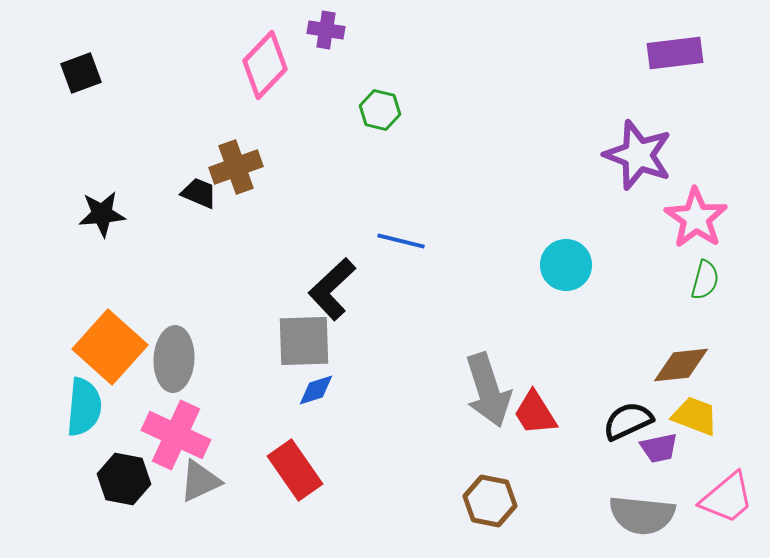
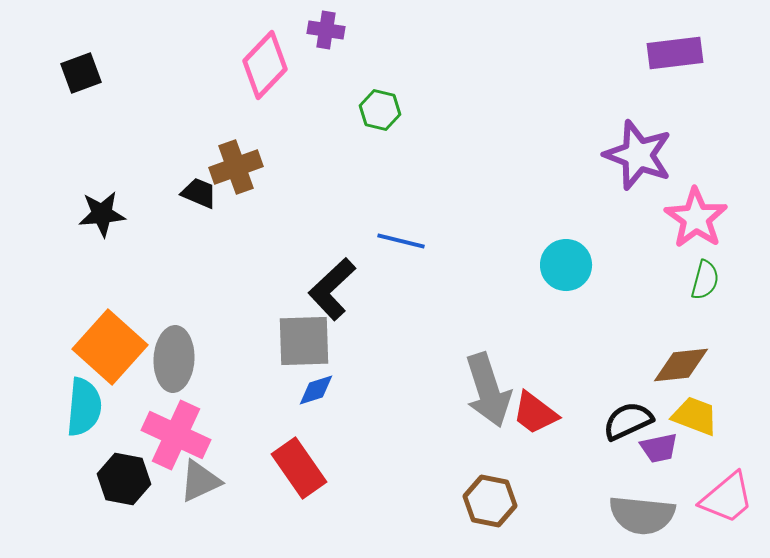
red trapezoid: rotated 21 degrees counterclockwise
red rectangle: moved 4 px right, 2 px up
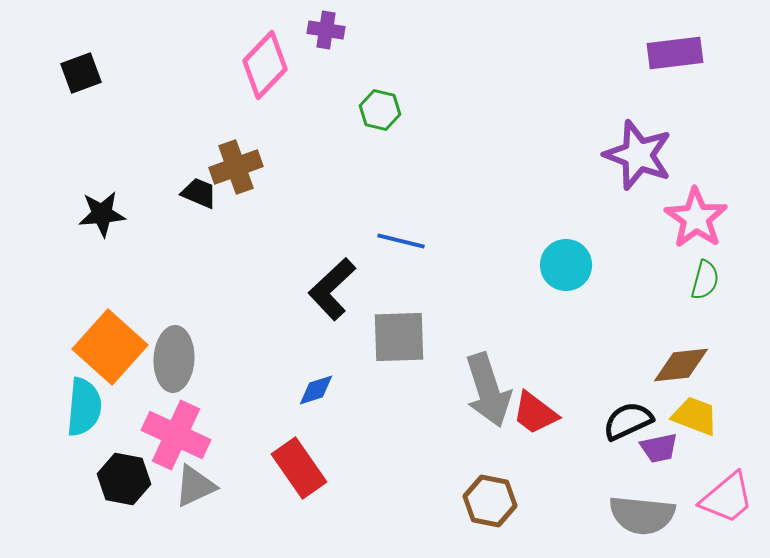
gray square: moved 95 px right, 4 px up
gray triangle: moved 5 px left, 5 px down
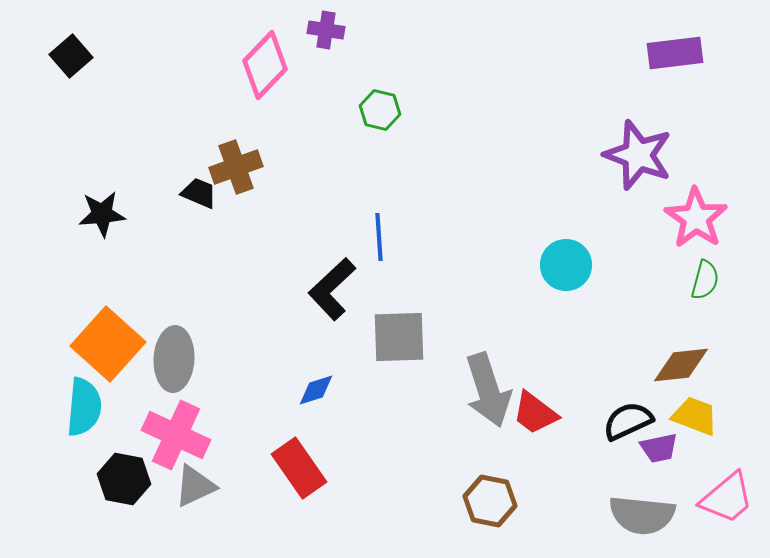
black square: moved 10 px left, 17 px up; rotated 21 degrees counterclockwise
blue line: moved 22 px left, 4 px up; rotated 72 degrees clockwise
orange square: moved 2 px left, 3 px up
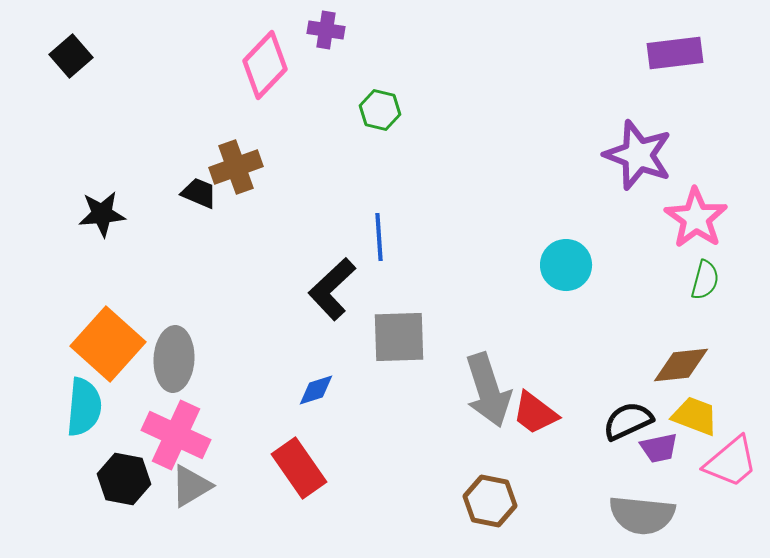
gray triangle: moved 4 px left; rotated 6 degrees counterclockwise
pink trapezoid: moved 4 px right, 36 px up
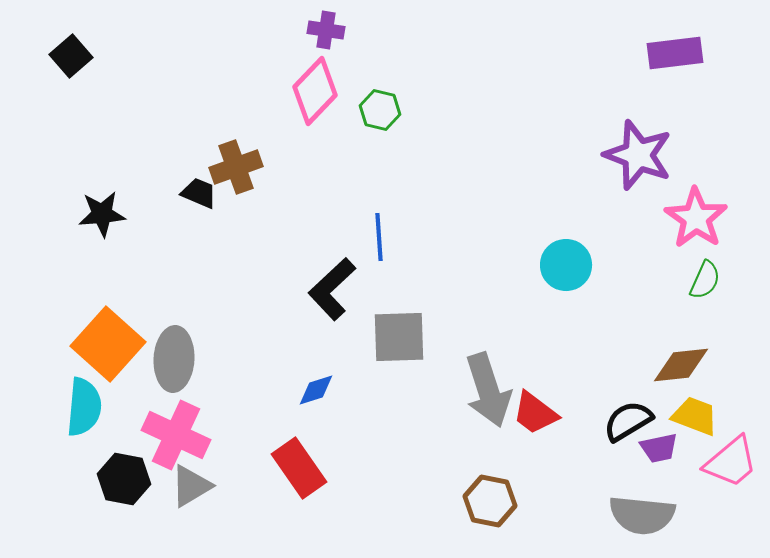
pink diamond: moved 50 px right, 26 px down
green semicircle: rotated 9 degrees clockwise
black semicircle: rotated 6 degrees counterclockwise
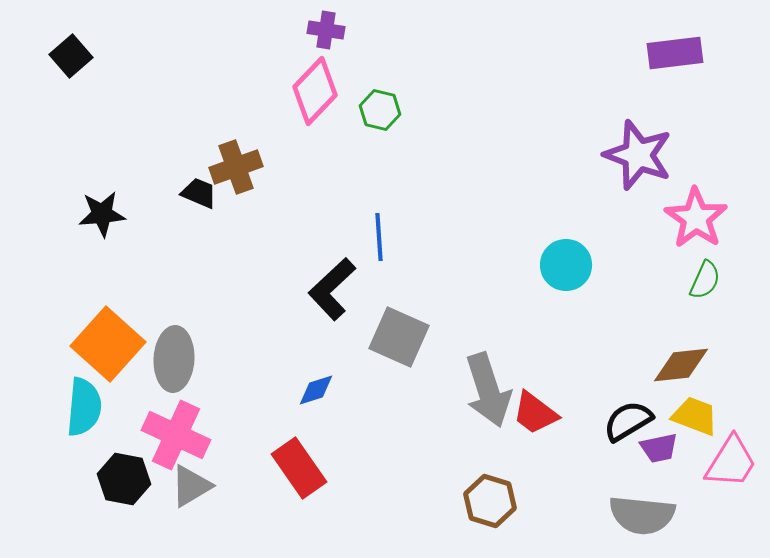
gray square: rotated 26 degrees clockwise
pink trapezoid: rotated 18 degrees counterclockwise
brown hexagon: rotated 6 degrees clockwise
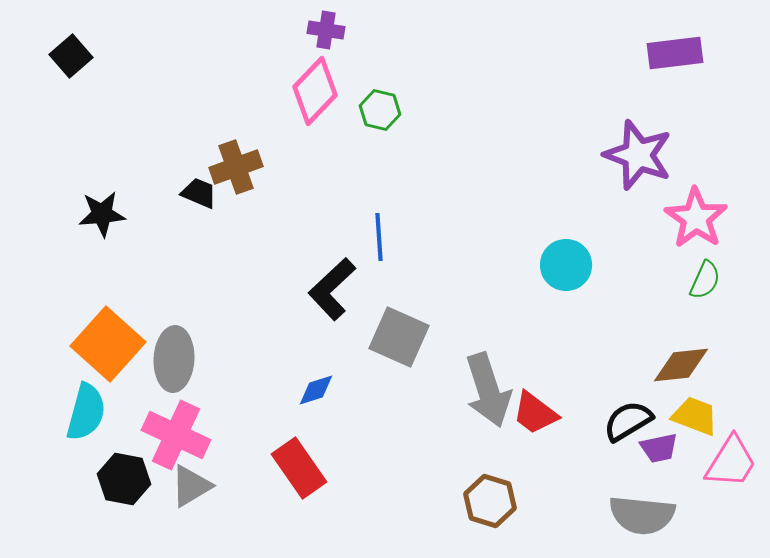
cyan semicircle: moved 2 px right, 5 px down; rotated 10 degrees clockwise
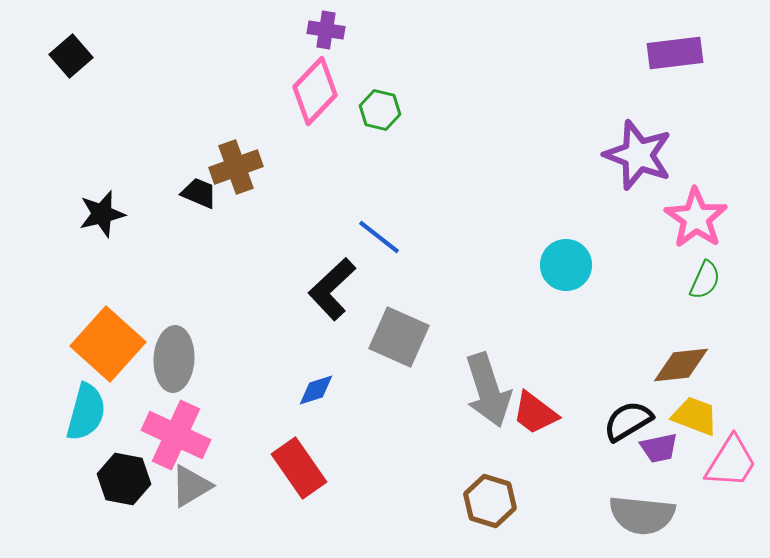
black star: rotated 9 degrees counterclockwise
blue line: rotated 48 degrees counterclockwise
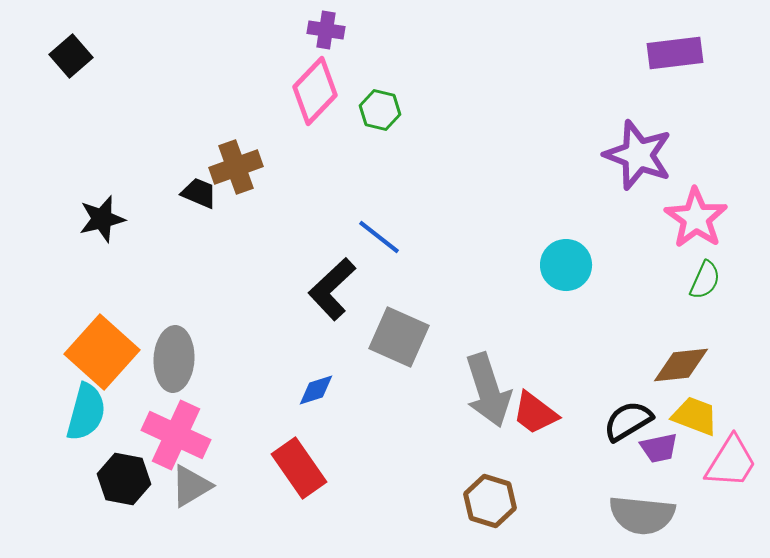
black star: moved 5 px down
orange square: moved 6 px left, 8 px down
